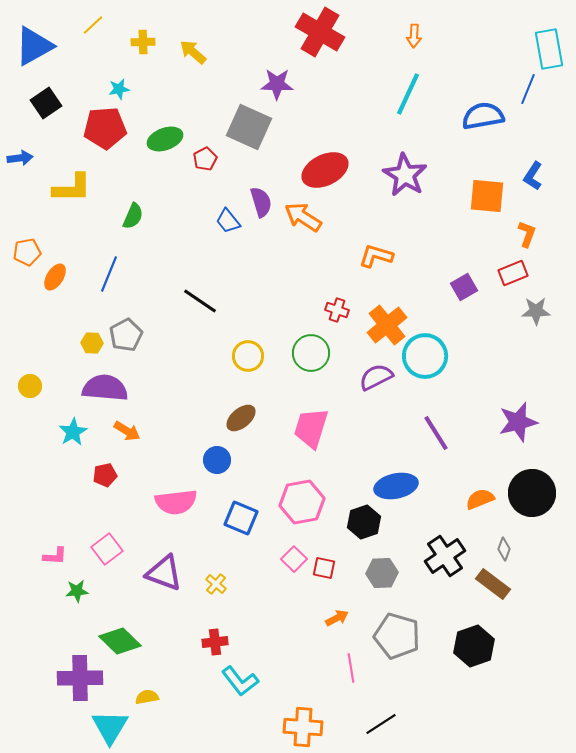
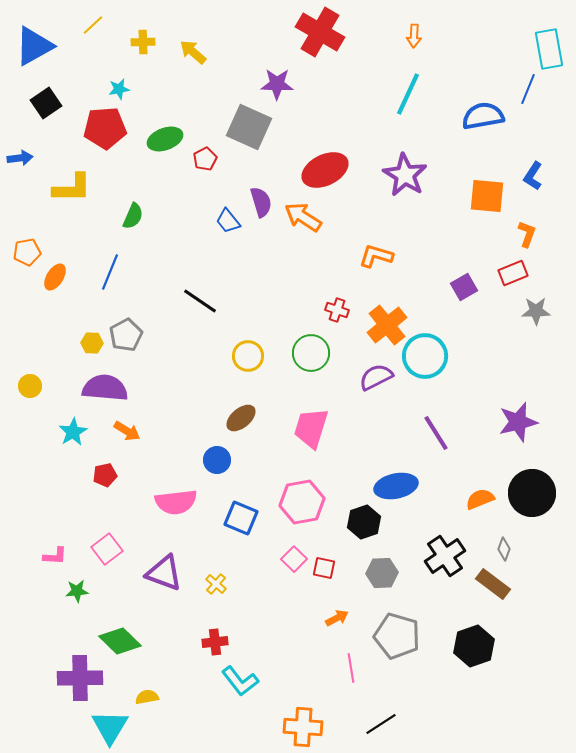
blue line at (109, 274): moved 1 px right, 2 px up
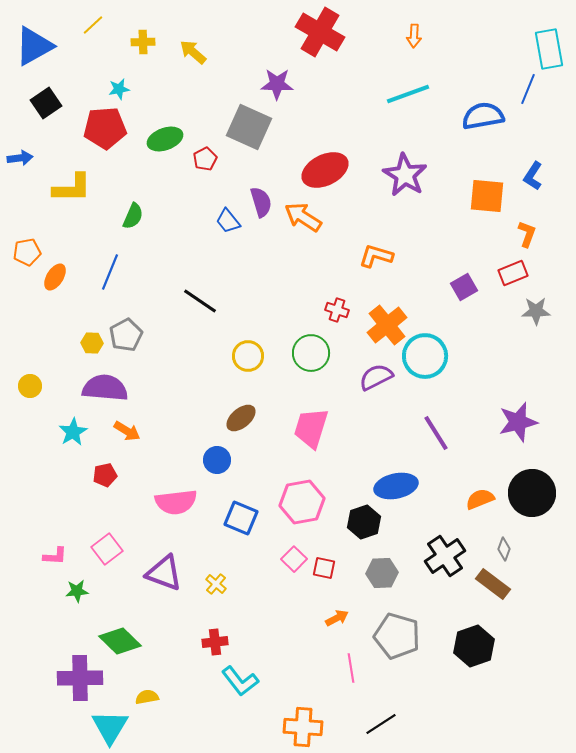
cyan line at (408, 94): rotated 45 degrees clockwise
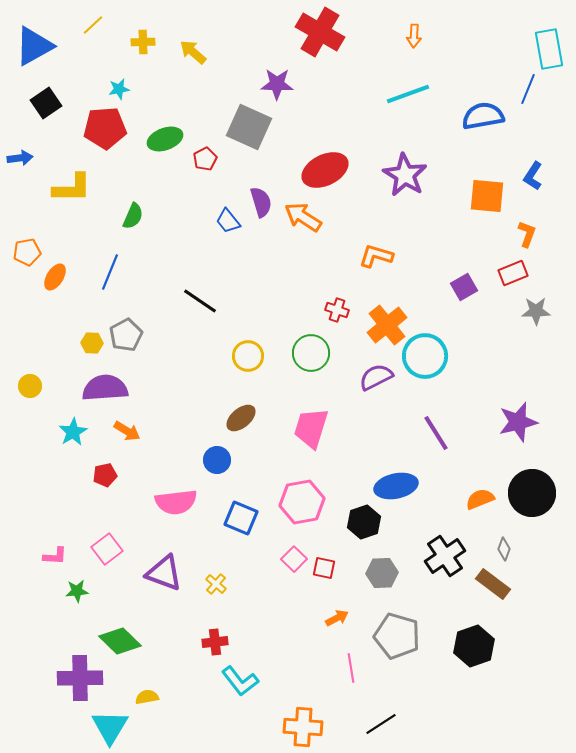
purple semicircle at (105, 388): rotated 9 degrees counterclockwise
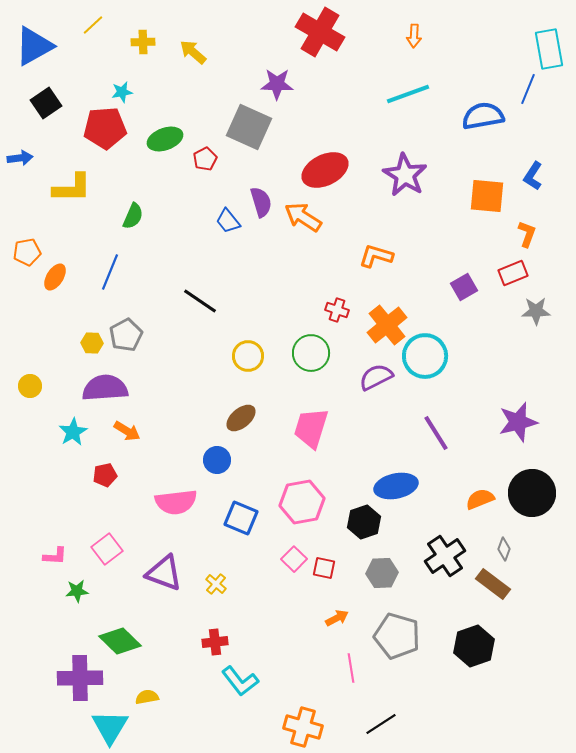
cyan star at (119, 89): moved 3 px right, 3 px down
orange cross at (303, 727): rotated 12 degrees clockwise
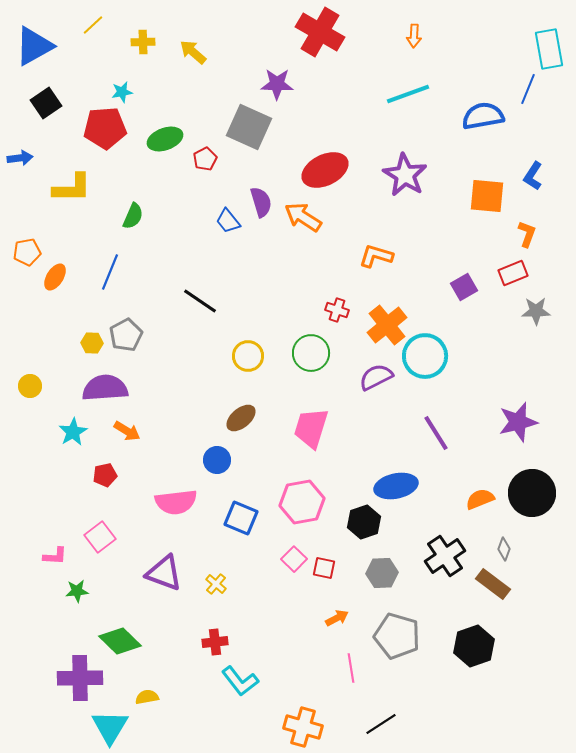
pink square at (107, 549): moved 7 px left, 12 px up
